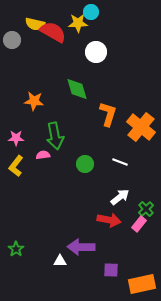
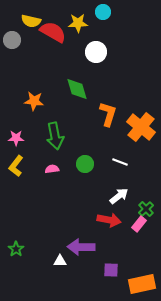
cyan circle: moved 12 px right
yellow semicircle: moved 4 px left, 3 px up
pink semicircle: moved 9 px right, 14 px down
white arrow: moved 1 px left, 1 px up
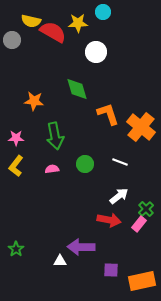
orange L-shape: rotated 35 degrees counterclockwise
orange rectangle: moved 3 px up
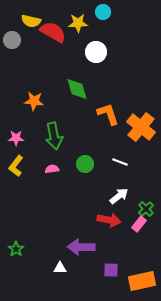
green arrow: moved 1 px left
white triangle: moved 7 px down
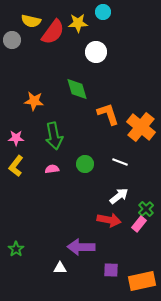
red semicircle: rotated 96 degrees clockwise
